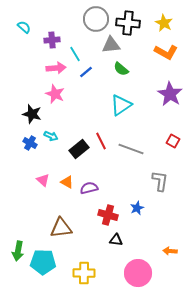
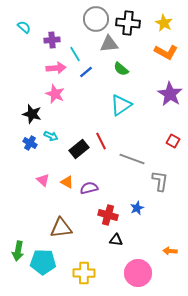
gray triangle: moved 2 px left, 1 px up
gray line: moved 1 px right, 10 px down
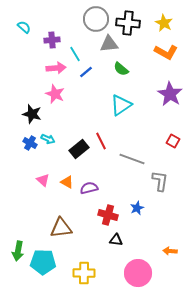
cyan arrow: moved 3 px left, 3 px down
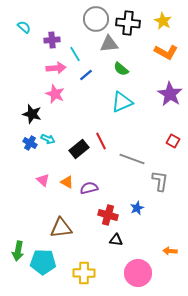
yellow star: moved 1 px left, 2 px up
blue line: moved 3 px down
cyan triangle: moved 1 px right, 3 px up; rotated 10 degrees clockwise
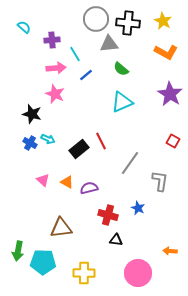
gray line: moved 2 px left, 4 px down; rotated 75 degrees counterclockwise
blue star: moved 1 px right; rotated 24 degrees counterclockwise
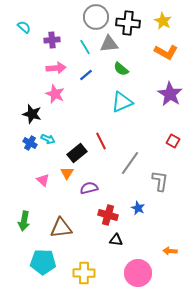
gray circle: moved 2 px up
cyan line: moved 10 px right, 7 px up
black rectangle: moved 2 px left, 4 px down
orange triangle: moved 9 px up; rotated 32 degrees clockwise
green arrow: moved 6 px right, 30 px up
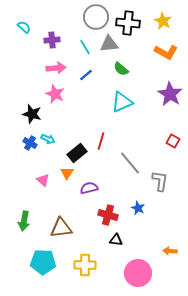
red line: rotated 42 degrees clockwise
gray line: rotated 75 degrees counterclockwise
yellow cross: moved 1 px right, 8 px up
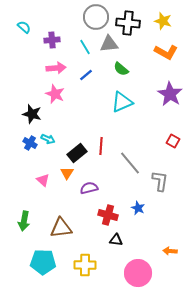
yellow star: rotated 12 degrees counterclockwise
red line: moved 5 px down; rotated 12 degrees counterclockwise
